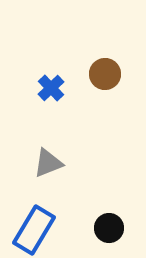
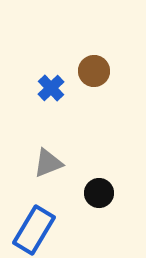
brown circle: moved 11 px left, 3 px up
black circle: moved 10 px left, 35 px up
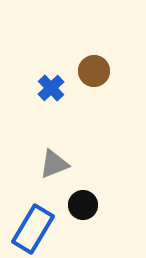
gray triangle: moved 6 px right, 1 px down
black circle: moved 16 px left, 12 px down
blue rectangle: moved 1 px left, 1 px up
